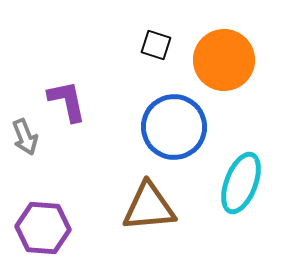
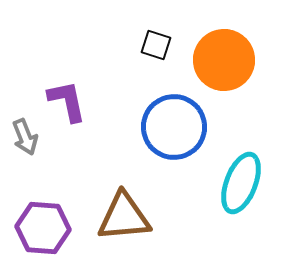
brown triangle: moved 25 px left, 10 px down
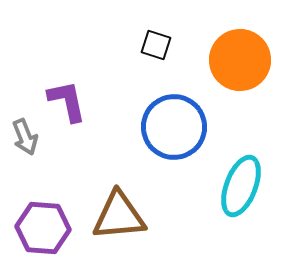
orange circle: moved 16 px right
cyan ellipse: moved 3 px down
brown triangle: moved 5 px left, 1 px up
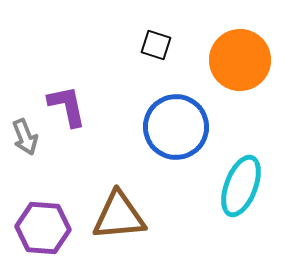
purple L-shape: moved 5 px down
blue circle: moved 2 px right
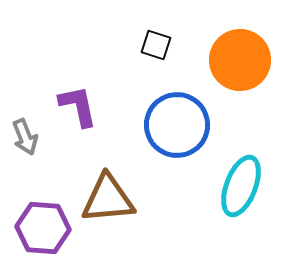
purple L-shape: moved 11 px right
blue circle: moved 1 px right, 2 px up
brown triangle: moved 11 px left, 17 px up
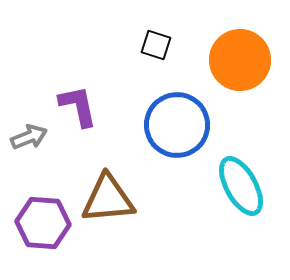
gray arrow: moved 4 px right; rotated 90 degrees counterclockwise
cyan ellipse: rotated 50 degrees counterclockwise
purple hexagon: moved 5 px up
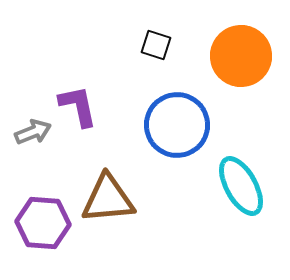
orange circle: moved 1 px right, 4 px up
gray arrow: moved 4 px right, 5 px up
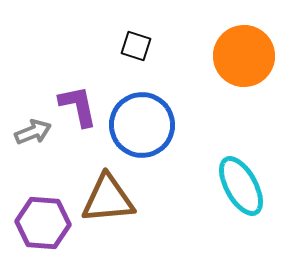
black square: moved 20 px left, 1 px down
orange circle: moved 3 px right
blue circle: moved 35 px left
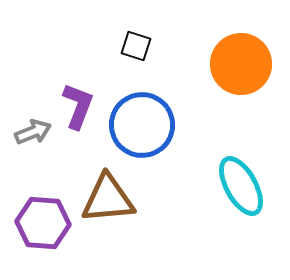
orange circle: moved 3 px left, 8 px down
purple L-shape: rotated 33 degrees clockwise
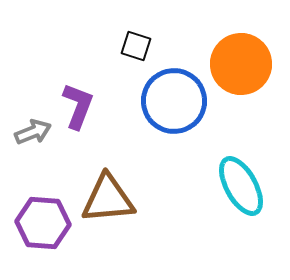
blue circle: moved 32 px right, 24 px up
